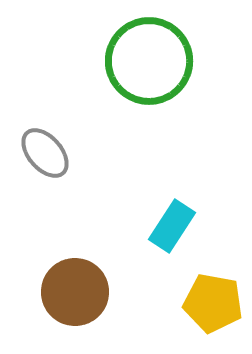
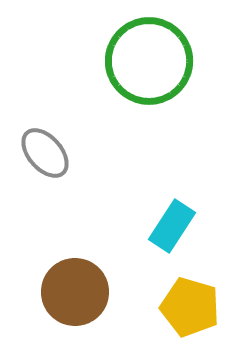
yellow pentagon: moved 23 px left, 4 px down; rotated 6 degrees clockwise
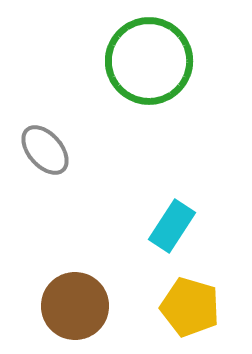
gray ellipse: moved 3 px up
brown circle: moved 14 px down
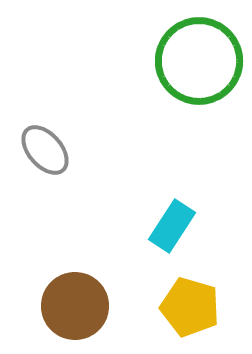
green circle: moved 50 px right
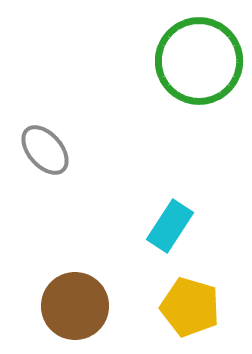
cyan rectangle: moved 2 px left
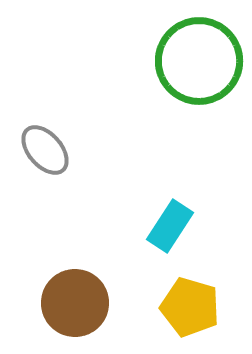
brown circle: moved 3 px up
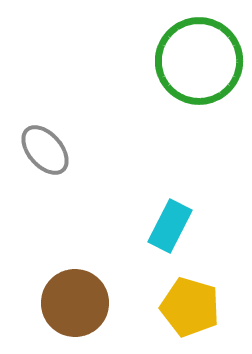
cyan rectangle: rotated 6 degrees counterclockwise
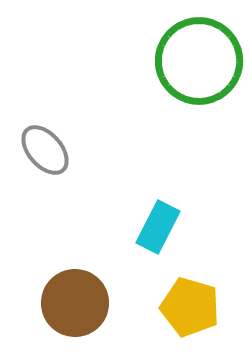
cyan rectangle: moved 12 px left, 1 px down
